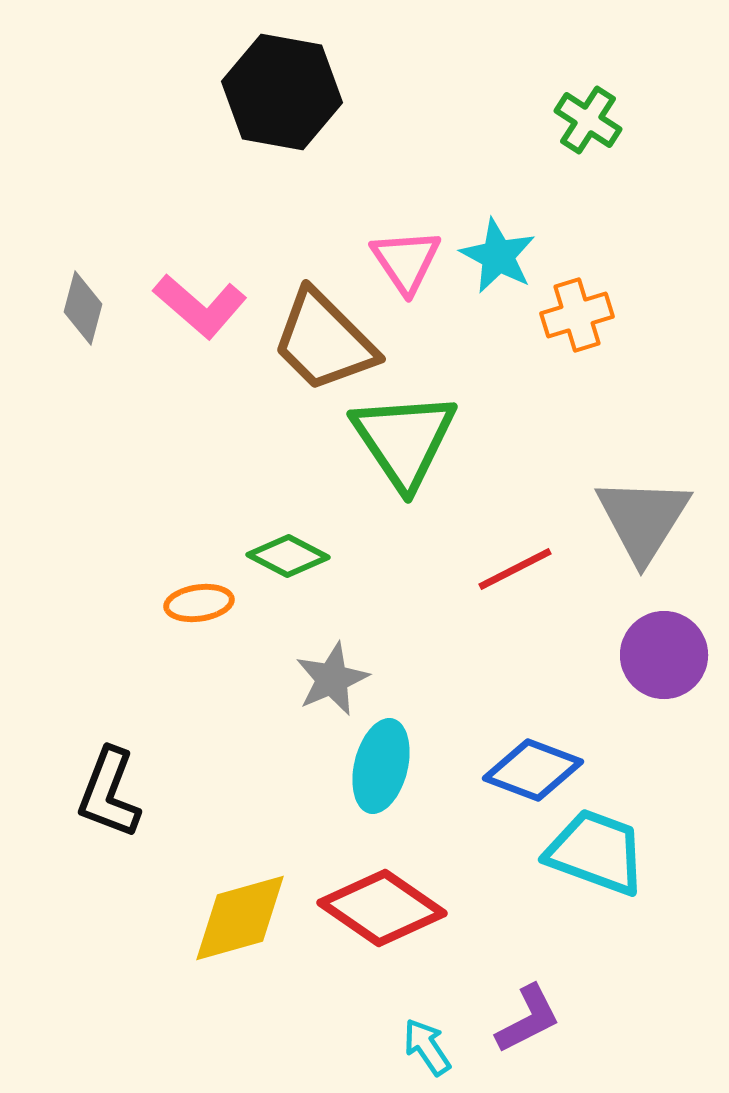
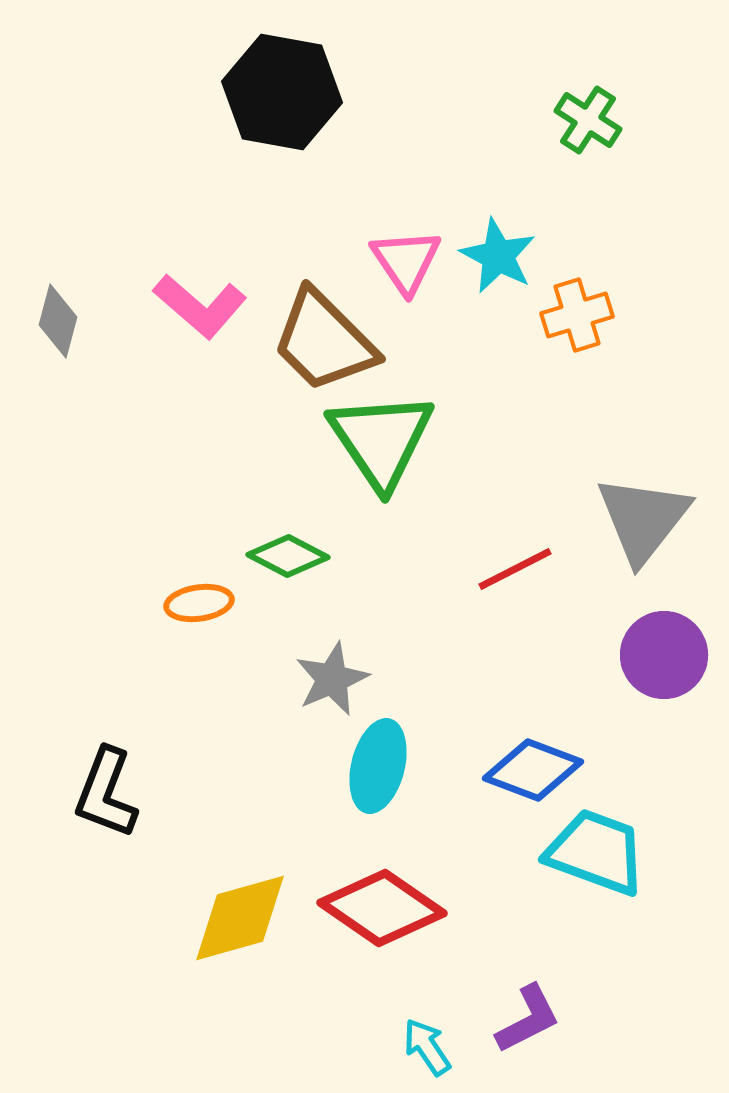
gray diamond: moved 25 px left, 13 px down
green triangle: moved 23 px left
gray triangle: rotated 6 degrees clockwise
cyan ellipse: moved 3 px left
black L-shape: moved 3 px left
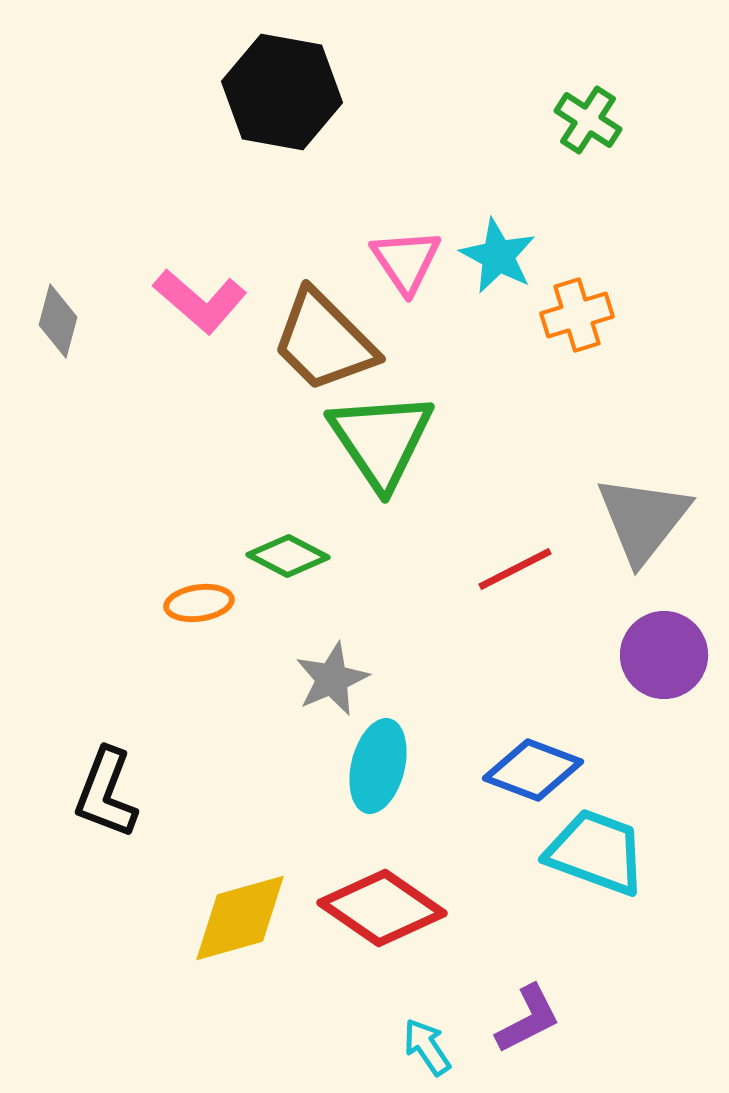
pink L-shape: moved 5 px up
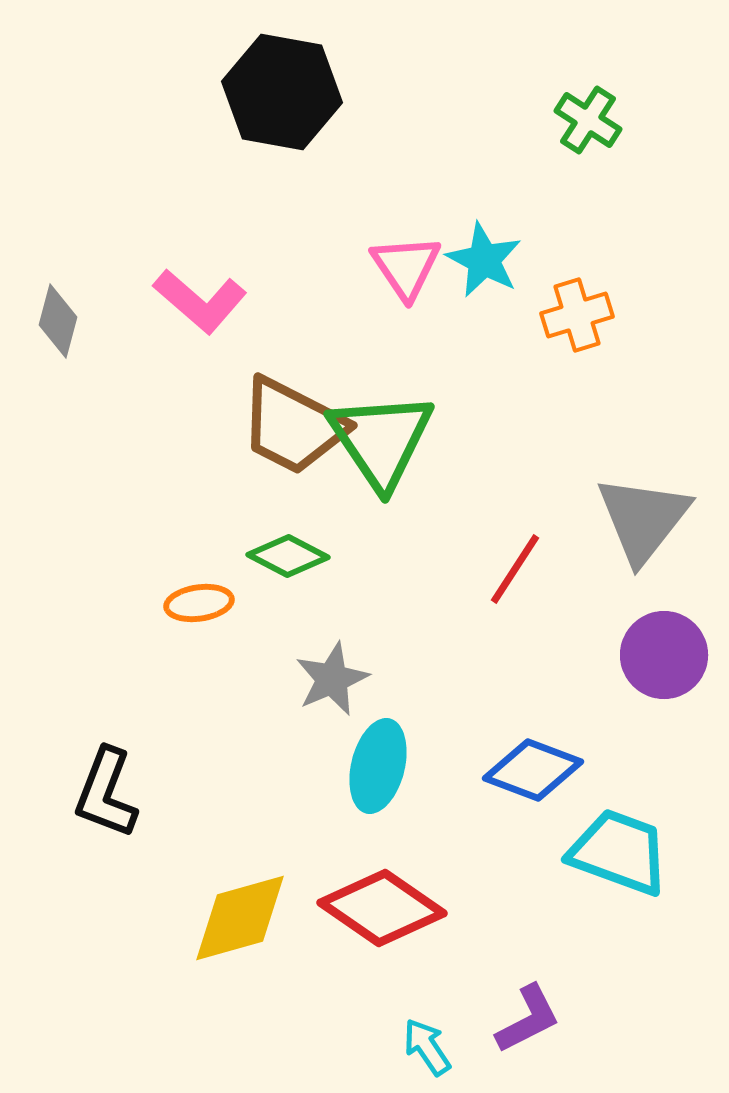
cyan star: moved 14 px left, 4 px down
pink triangle: moved 6 px down
brown trapezoid: moved 31 px left, 85 px down; rotated 18 degrees counterclockwise
red line: rotated 30 degrees counterclockwise
cyan trapezoid: moved 23 px right
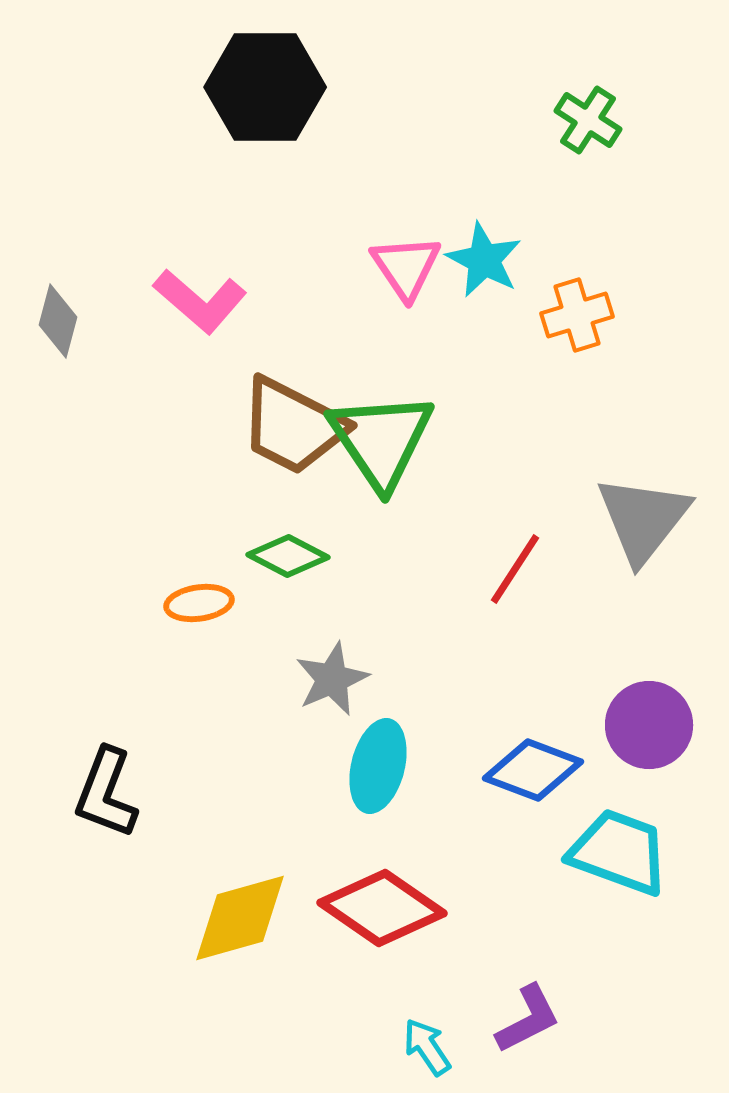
black hexagon: moved 17 px left, 5 px up; rotated 10 degrees counterclockwise
purple circle: moved 15 px left, 70 px down
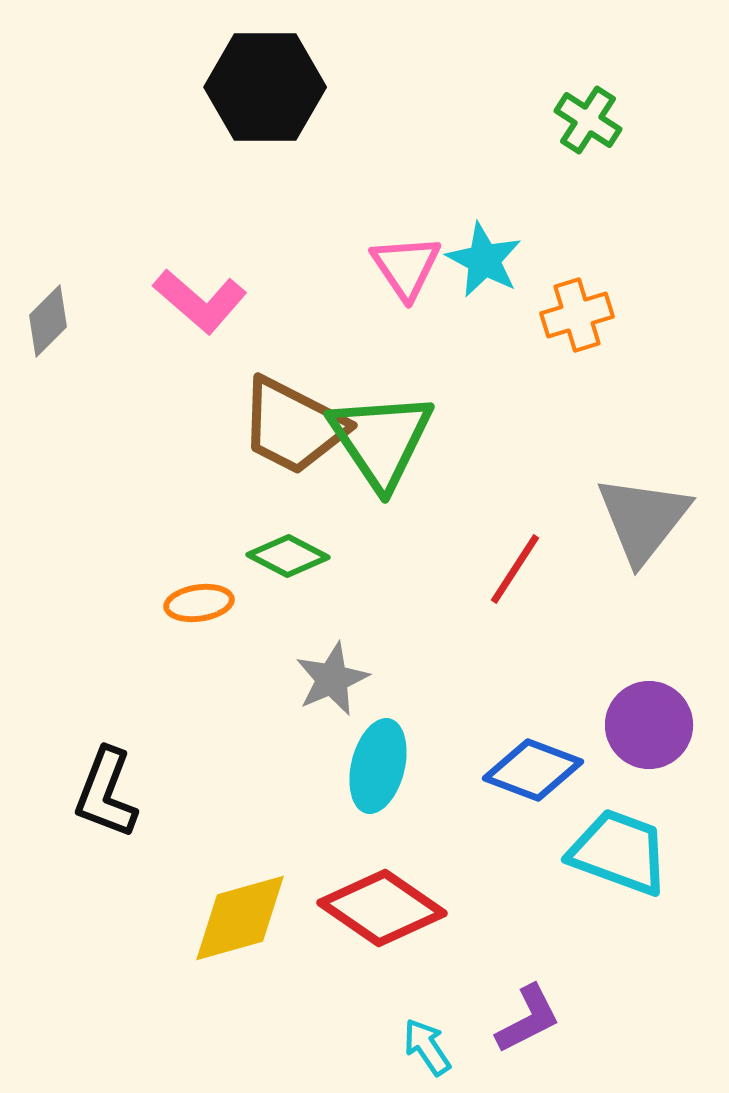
gray diamond: moved 10 px left; rotated 30 degrees clockwise
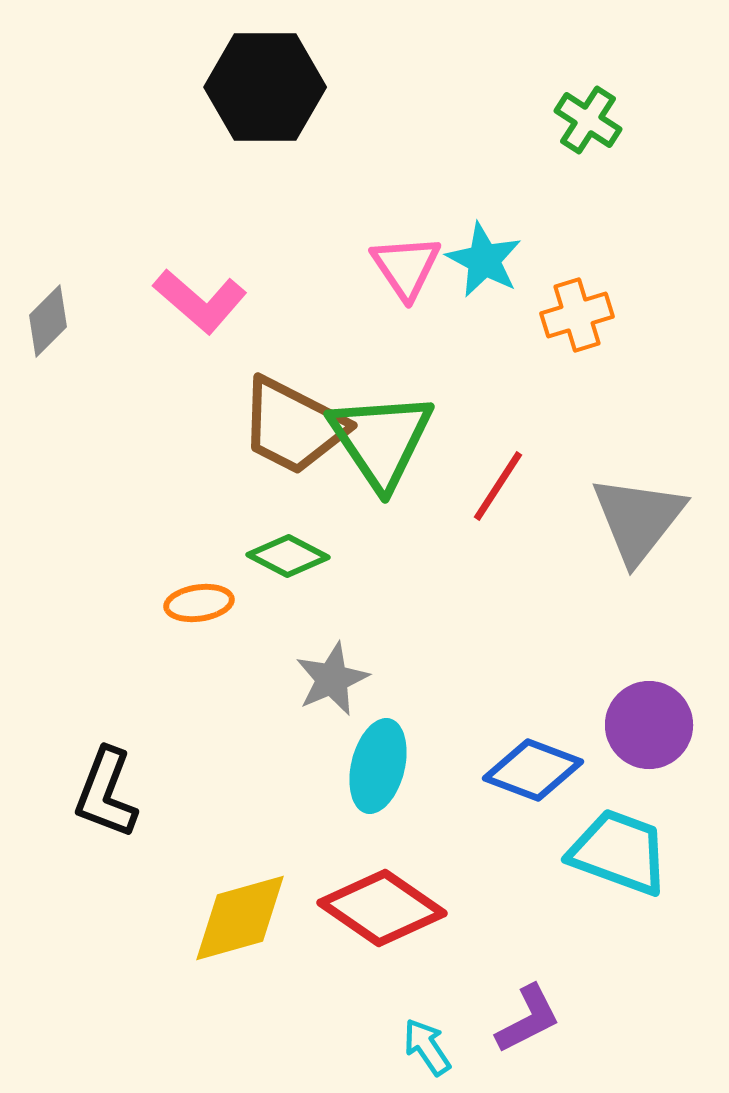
gray triangle: moved 5 px left
red line: moved 17 px left, 83 px up
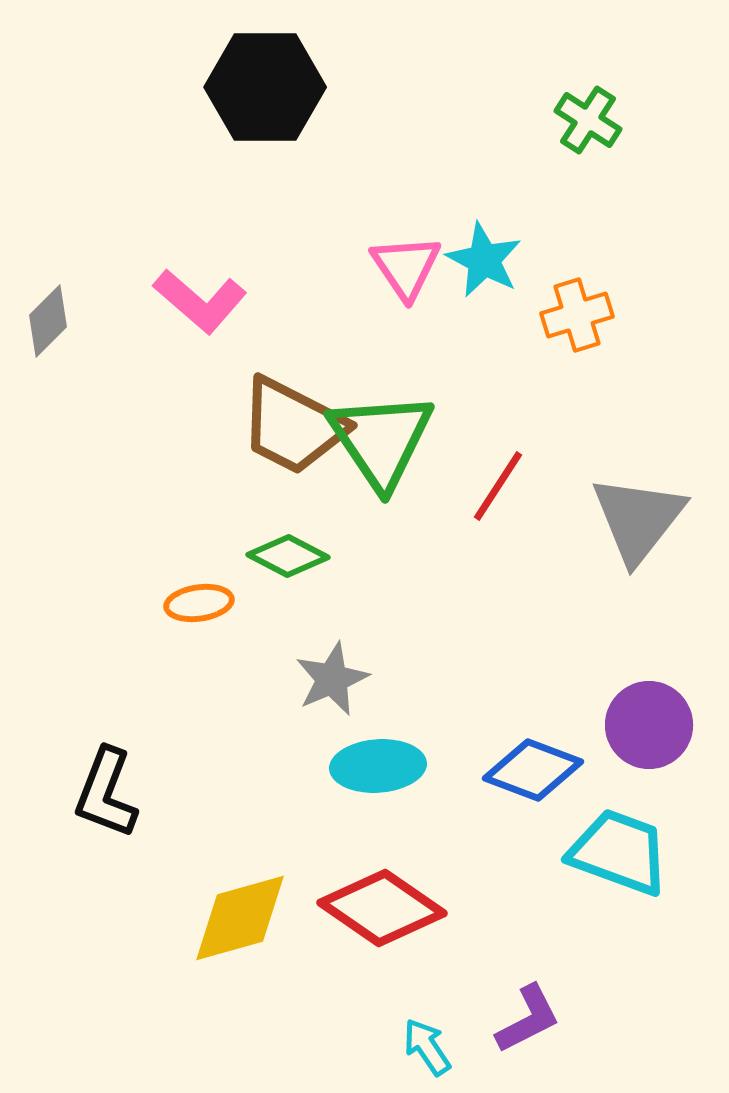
cyan ellipse: rotated 72 degrees clockwise
